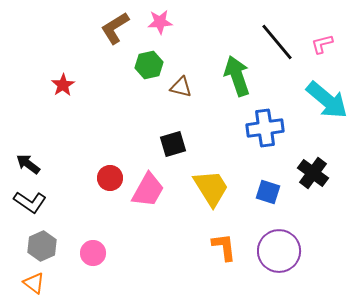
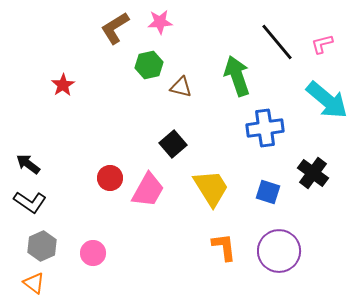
black square: rotated 24 degrees counterclockwise
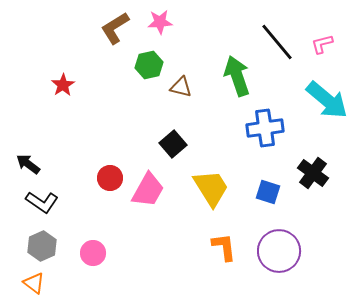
black L-shape: moved 12 px right
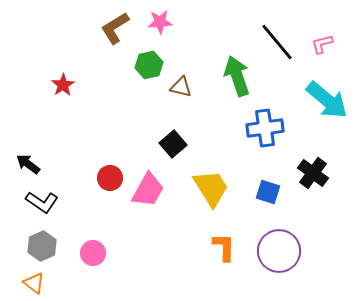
orange L-shape: rotated 8 degrees clockwise
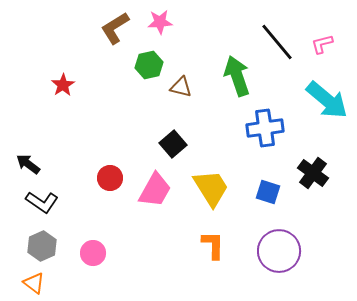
pink trapezoid: moved 7 px right
orange L-shape: moved 11 px left, 2 px up
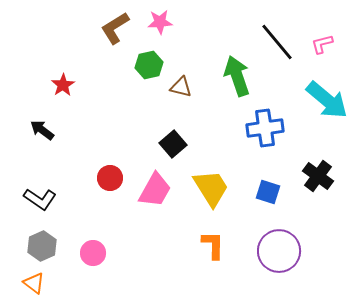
black arrow: moved 14 px right, 34 px up
black cross: moved 5 px right, 3 px down
black L-shape: moved 2 px left, 3 px up
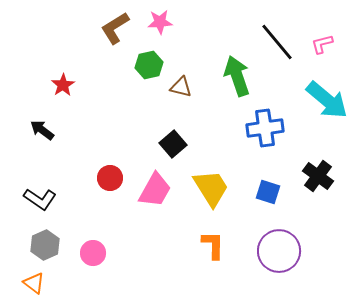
gray hexagon: moved 3 px right, 1 px up
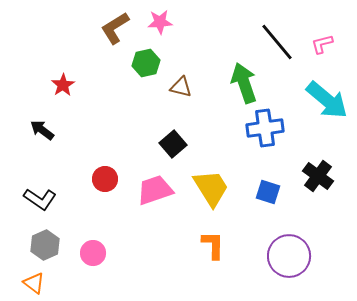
green hexagon: moved 3 px left, 2 px up
green arrow: moved 7 px right, 7 px down
red circle: moved 5 px left, 1 px down
pink trapezoid: rotated 138 degrees counterclockwise
purple circle: moved 10 px right, 5 px down
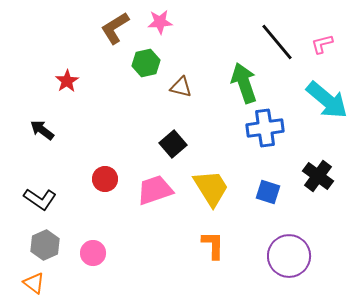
red star: moved 4 px right, 4 px up
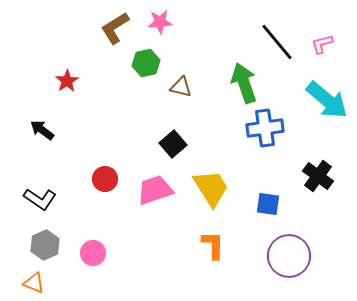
blue square: moved 12 px down; rotated 10 degrees counterclockwise
orange triangle: rotated 15 degrees counterclockwise
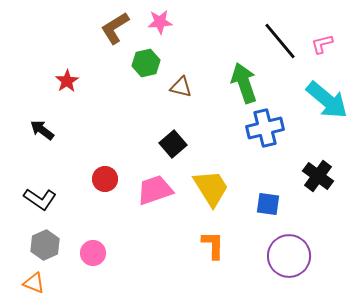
black line: moved 3 px right, 1 px up
blue cross: rotated 6 degrees counterclockwise
